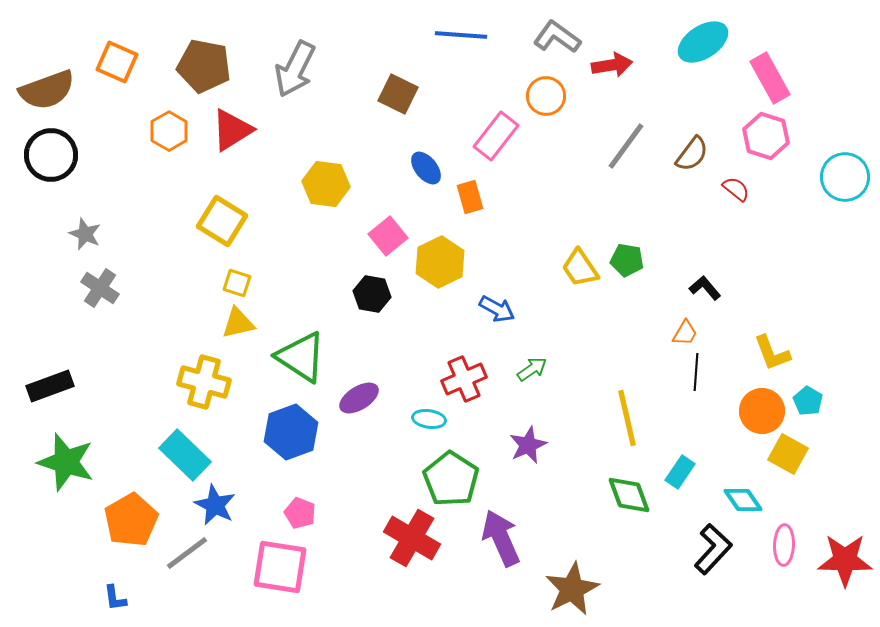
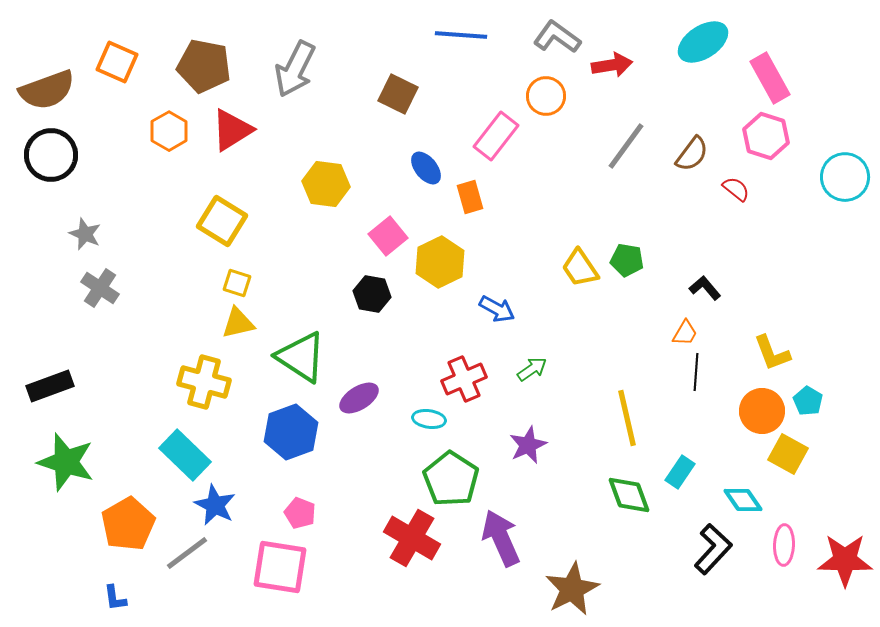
orange pentagon at (131, 520): moved 3 px left, 4 px down
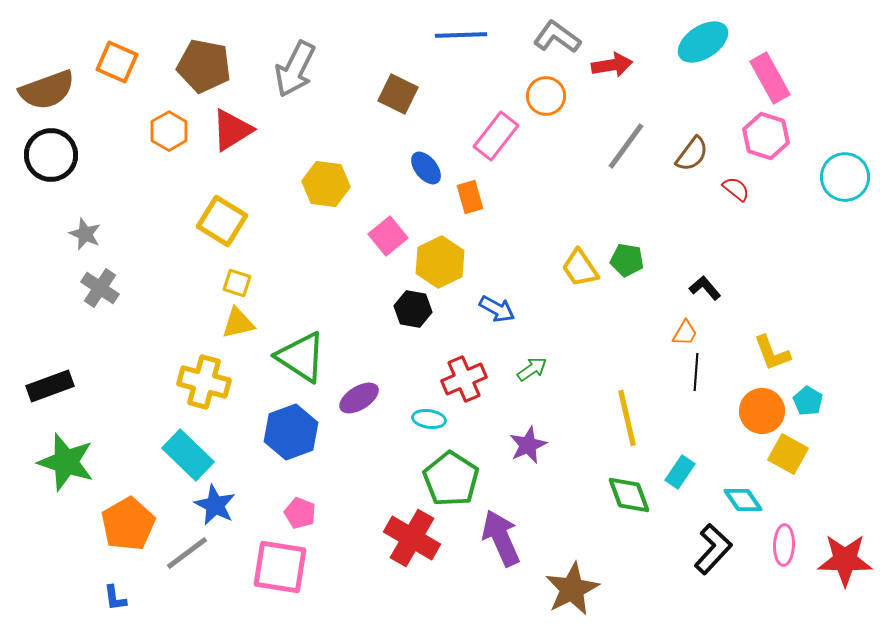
blue line at (461, 35): rotated 6 degrees counterclockwise
black hexagon at (372, 294): moved 41 px right, 15 px down
cyan rectangle at (185, 455): moved 3 px right
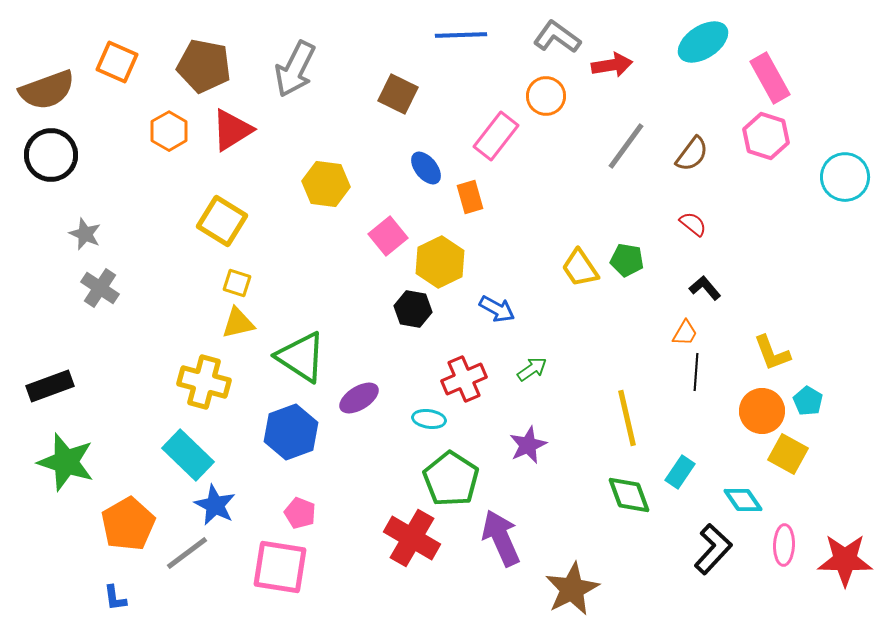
red semicircle at (736, 189): moved 43 px left, 35 px down
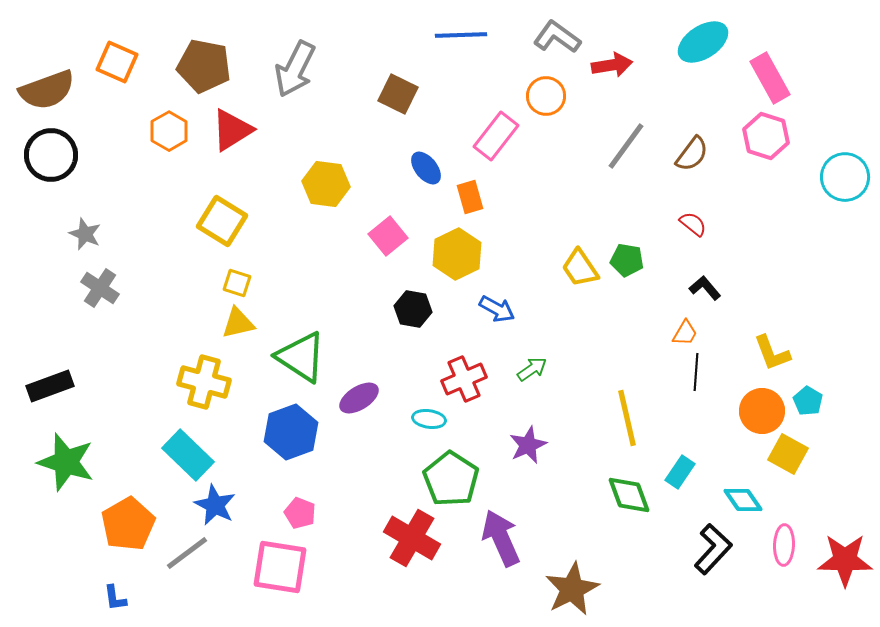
yellow hexagon at (440, 262): moved 17 px right, 8 px up
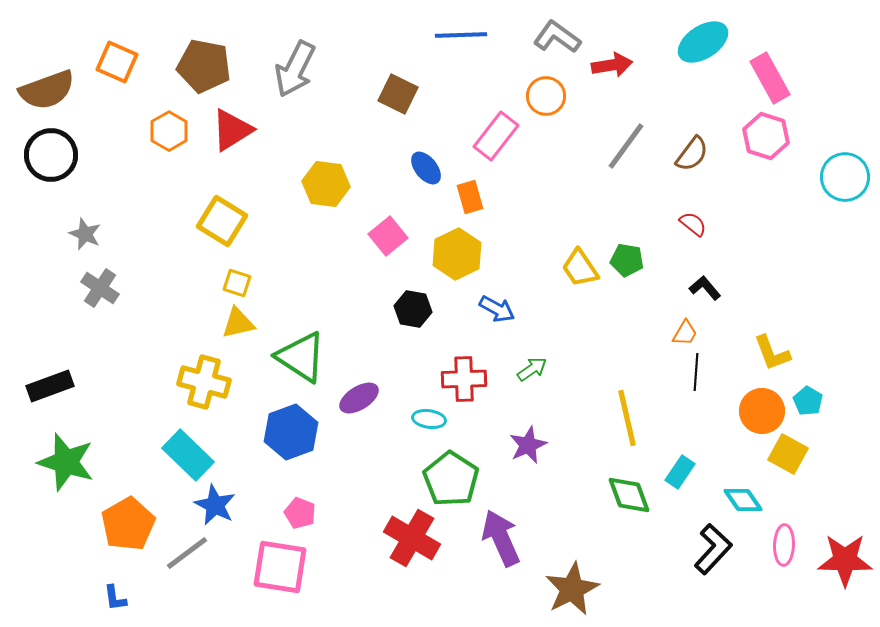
red cross at (464, 379): rotated 21 degrees clockwise
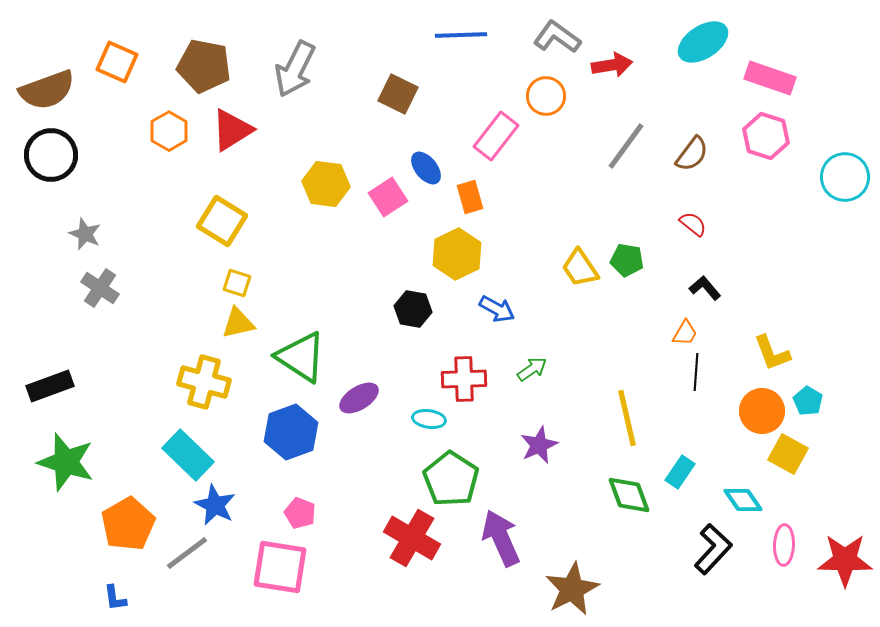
pink rectangle at (770, 78): rotated 42 degrees counterclockwise
pink square at (388, 236): moved 39 px up; rotated 6 degrees clockwise
purple star at (528, 445): moved 11 px right
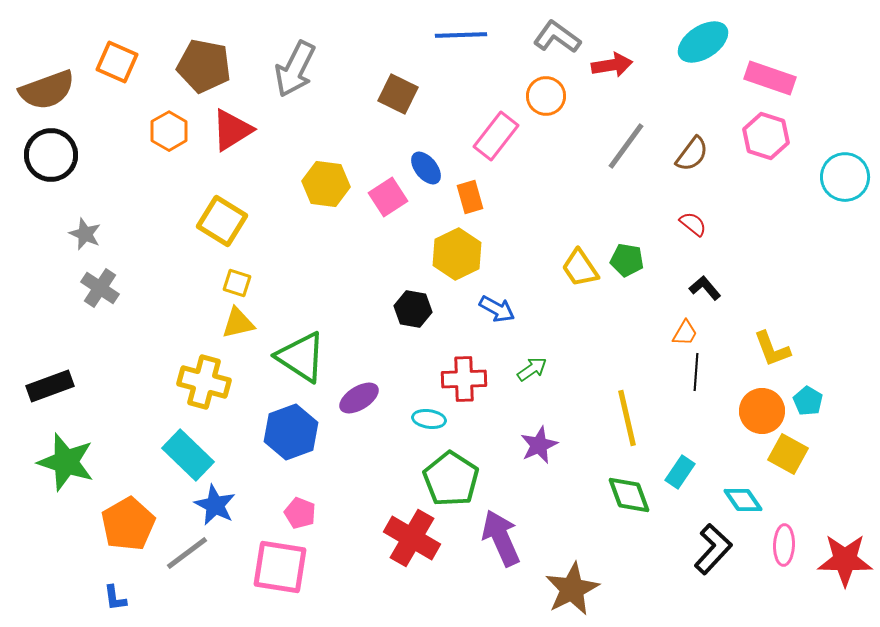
yellow L-shape at (772, 353): moved 4 px up
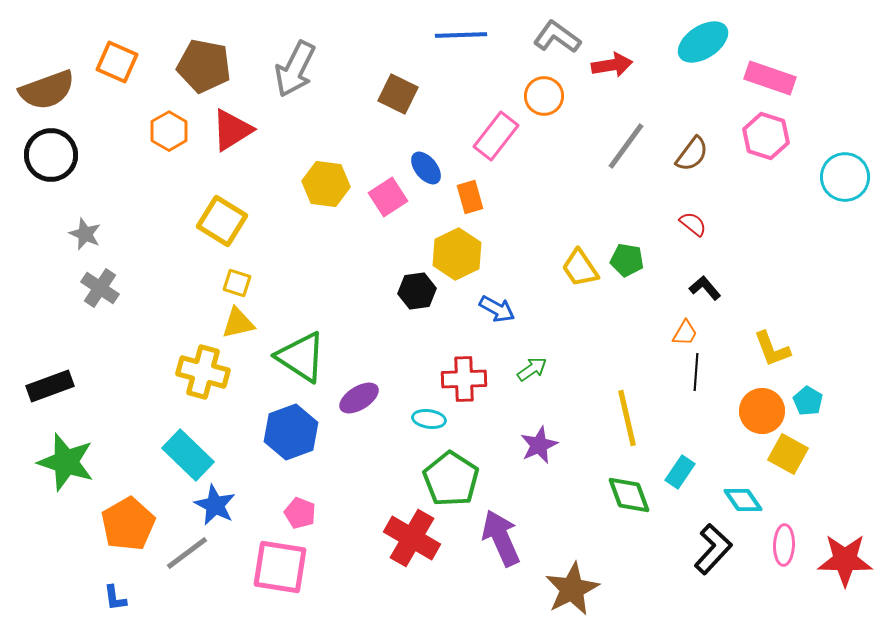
orange circle at (546, 96): moved 2 px left
black hexagon at (413, 309): moved 4 px right, 18 px up; rotated 18 degrees counterclockwise
yellow cross at (204, 382): moved 1 px left, 10 px up
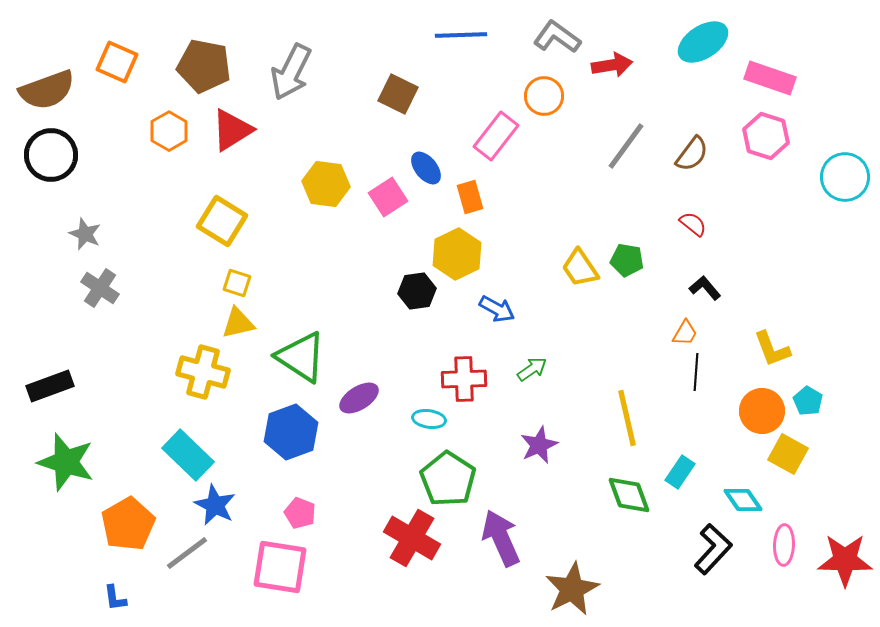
gray arrow at (295, 69): moved 4 px left, 3 px down
green pentagon at (451, 479): moved 3 px left
